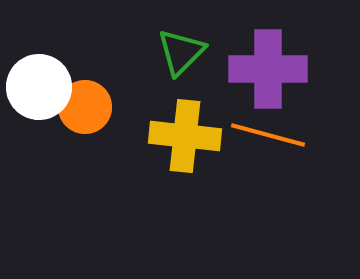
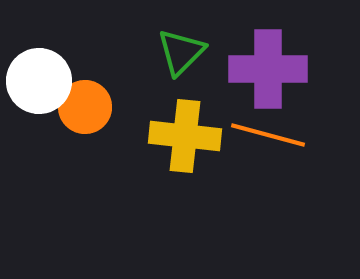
white circle: moved 6 px up
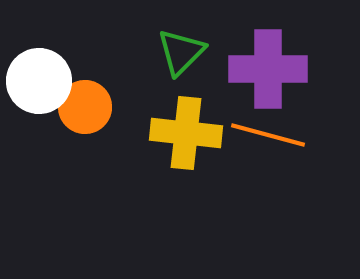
yellow cross: moved 1 px right, 3 px up
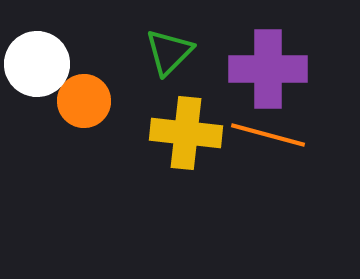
green triangle: moved 12 px left
white circle: moved 2 px left, 17 px up
orange circle: moved 1 px left, 6 px up
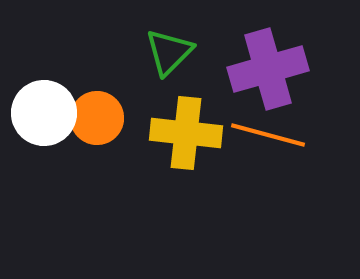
white circle: moved 7 px right, 49 px down
purple cross: rotated 16 degrees counterclockwise
orange circle: moved 13 px right, 17 px down
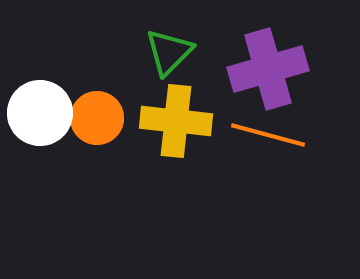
white circle: moved 4 px left
yellow cross: moved 10 px left, 12 px up
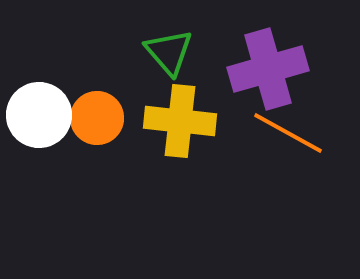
green triangle: rotated 26 degrees counterclockwise
white circle: moved 1 px left, 2 px down
yellow cross: moved 4 px right
orange line: moved 20 px right, 2 px up; rotated 14 degrees clockwise
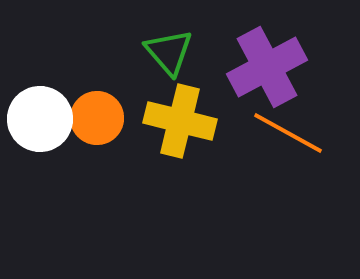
purple cross: moved 1 px left, 2 px up; rotated 12 degrees counterclockwise
white circle: moved 1 px right, 4 px down
yellow cross: rotated 8 degrees clockwise
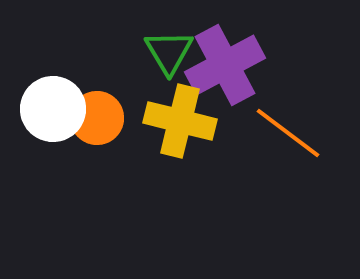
green triangle: rotated 10 degrees clockwise
purple cross: moved 42 px left, 2 px up
white circle: moved 13 px right, 10 px up
orange line: rotated 8 degrees clockwise
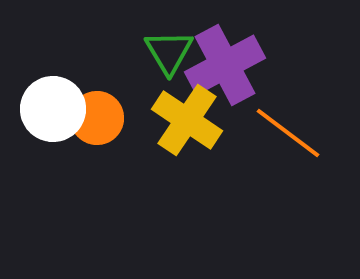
yellow cross: moved 7 px right, 1 px up; rotated 20 degrees clockwise
